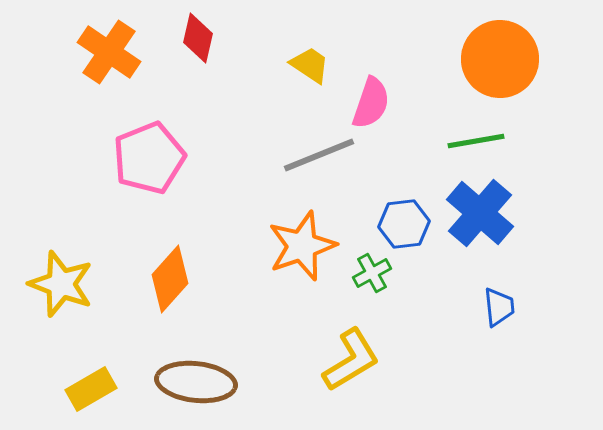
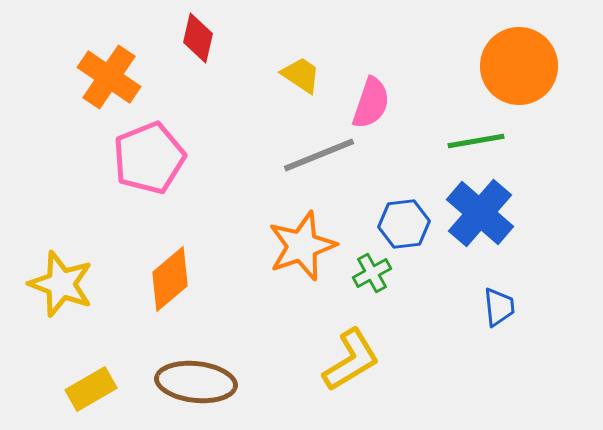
orange cross: moved 25 px down
orange circle: moved 19 px right, 7 px down
yellow trapezoid: moved 9 px left, 10 px down
orange diamond: rotated 8 degrees clockwise
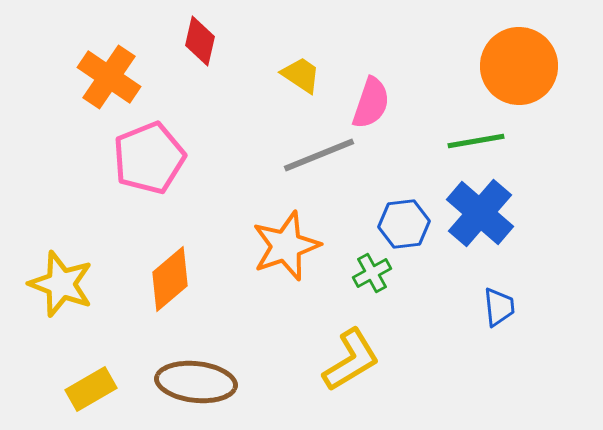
red diamond: moved 2 px right, 3 px down
orange star: moved 16 px left
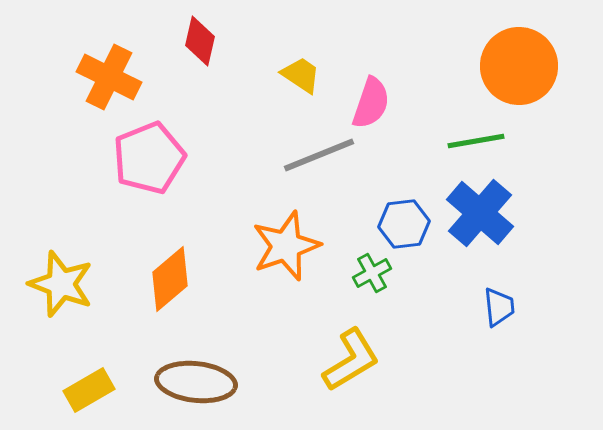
orange cross: rotated 8 degrees counterclockwise
yellow rectangle: moved 2 px left, 1 px down
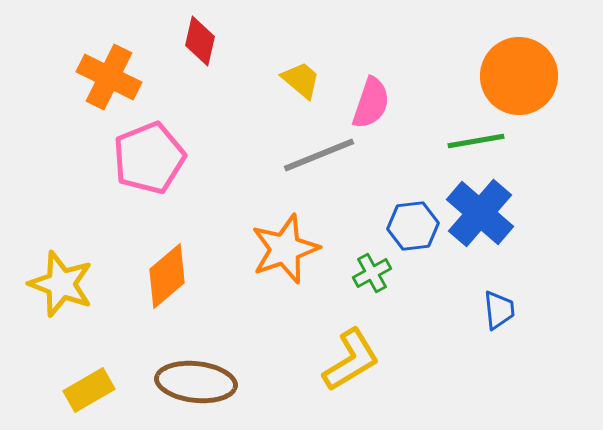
orange circle: moved 10 px down
yellow trapezoid: moved 5 px down; rotated 6 degrees clockwise
blue hexagon: moved 9 px right, 2 px down
orange star: moved 1 px left, 3 px down
orange diamond: moved 3 px left, 3 px up
blue trapezoid: moved 3 px down
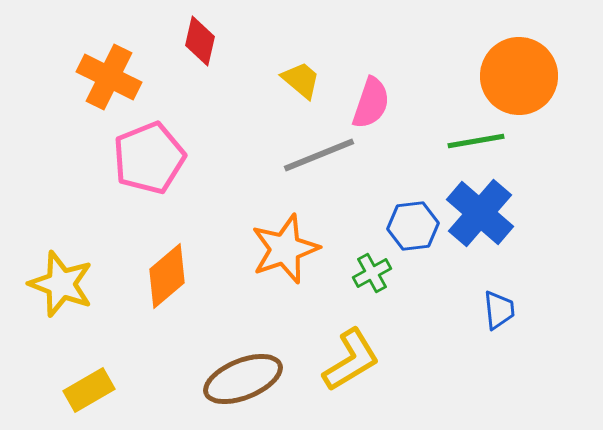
brown ellipse: moved 47 px right, 3 px up; rotated 28 degrees counterclockwise
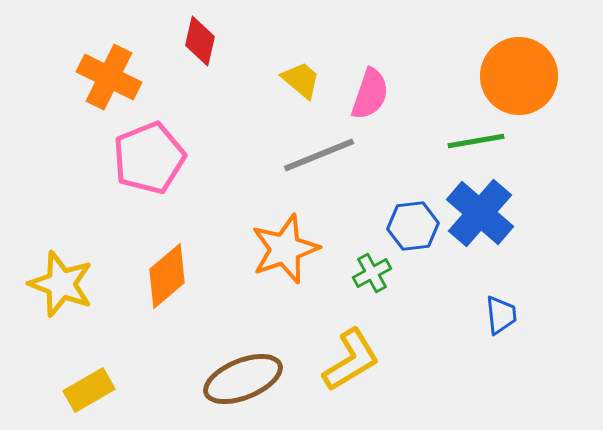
pink semicircle: moved 1 px left, 9 px up
blue trapezoid: moved 2 px right, 5 px down
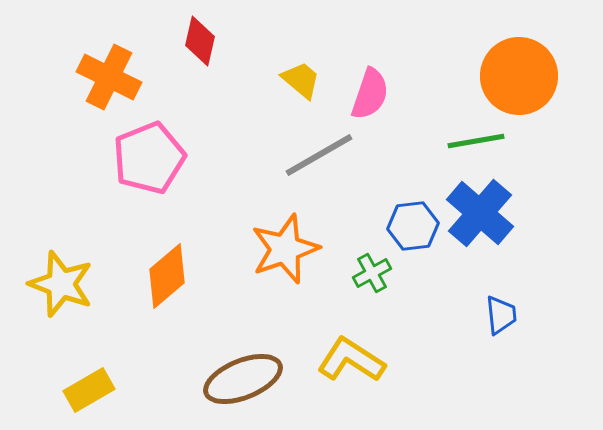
gray line: rotated 8 degrees counterclockwise
yellow L-shape: rotated 116 degrees counterclockwise
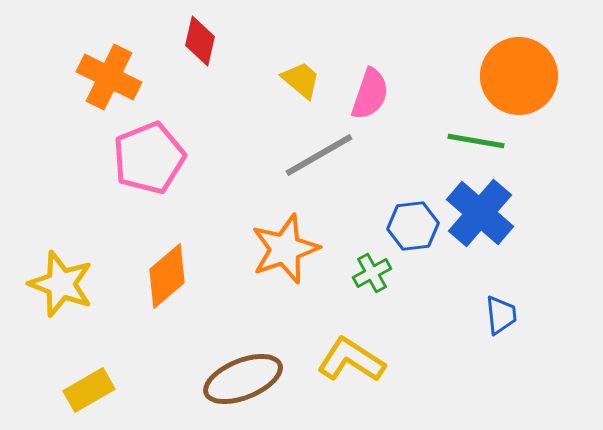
green line: rotated 20 degrees clockwise
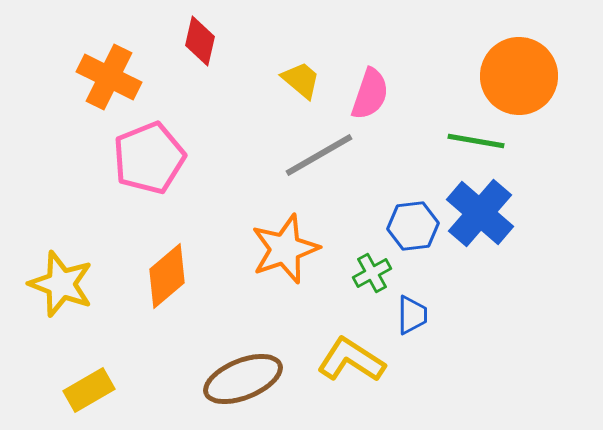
blue trapezoid: moved 89 px left; rotated 6 degrees clockwise
